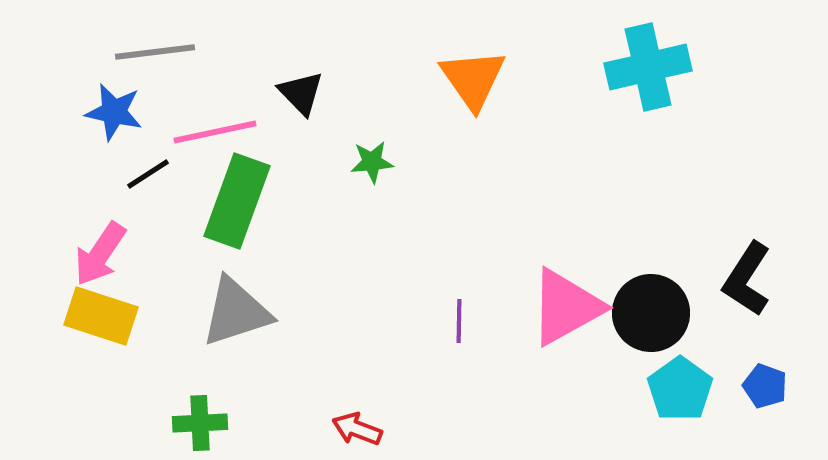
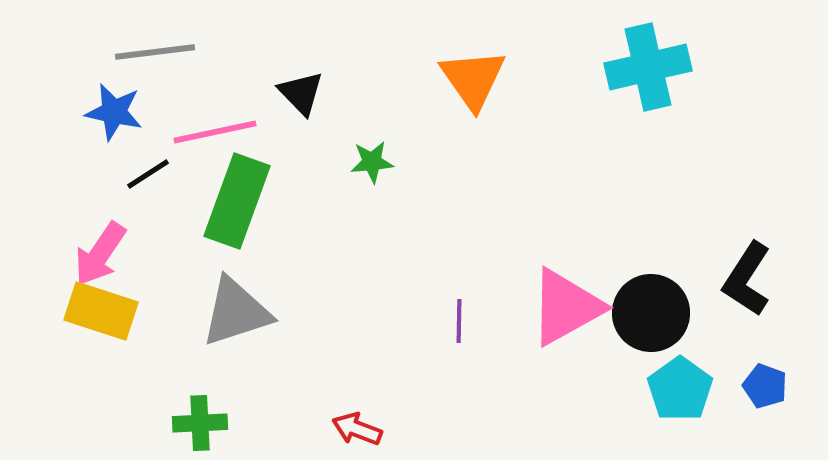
yellow rectangle: moved 5 px up
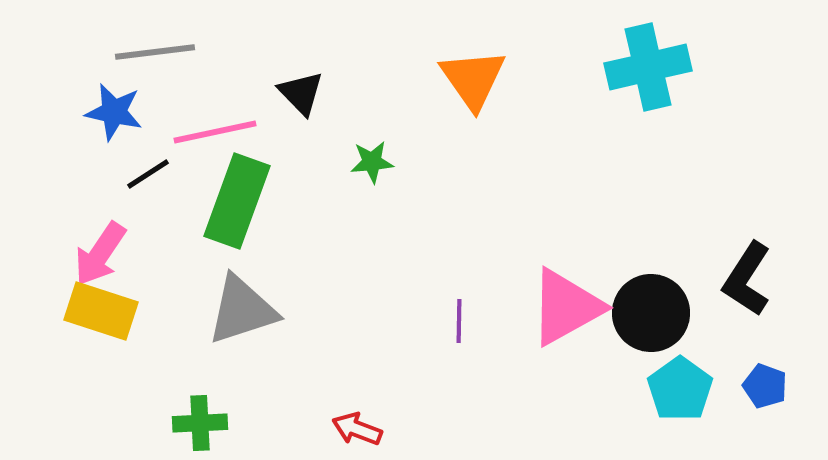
gray triangle: moved 6 px right, 2 px up
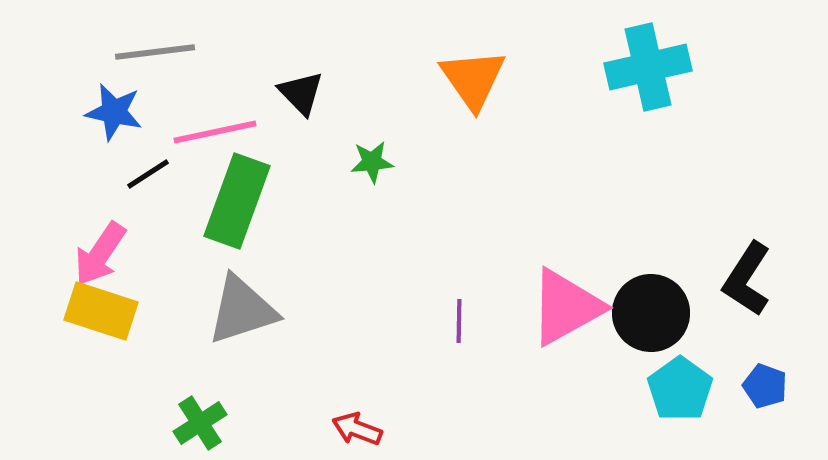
green cross: rotated 30 degrees counterclockwise
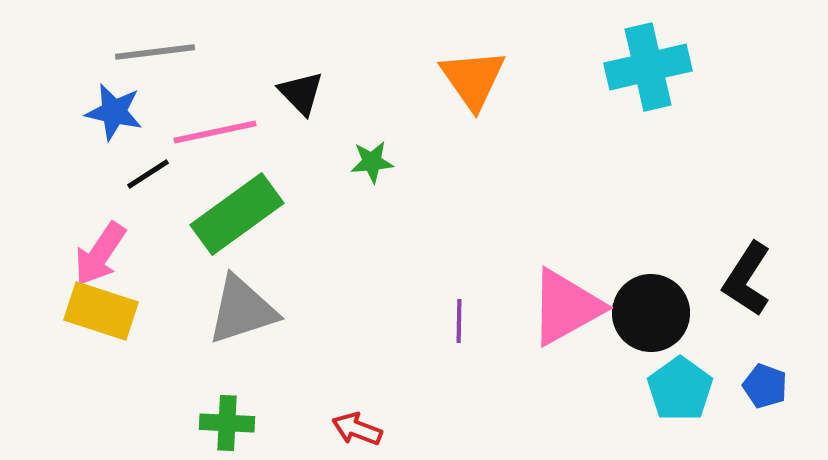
green rectangle: moved 13 px down; rotated 34 degrees clockwise
green cross: moved 27 px right; rotated 36 degrees clockwise
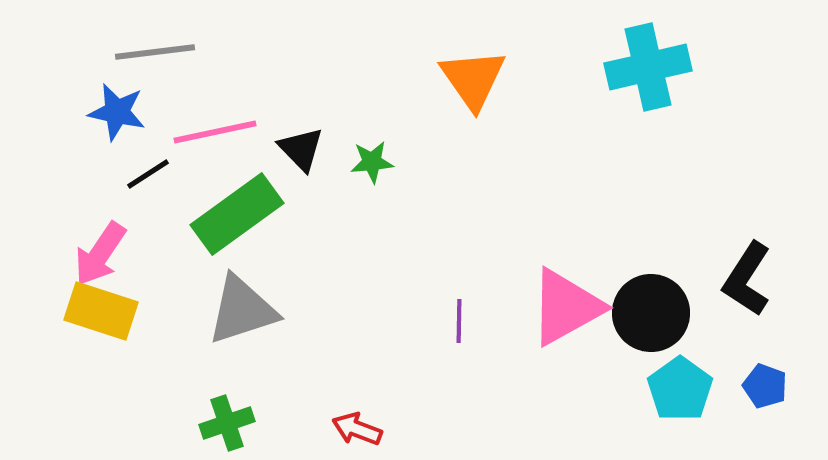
black triangle: moved 56 px down
blue star: moved 3 px right
green cross: rotated 22 degrees counterclockwise
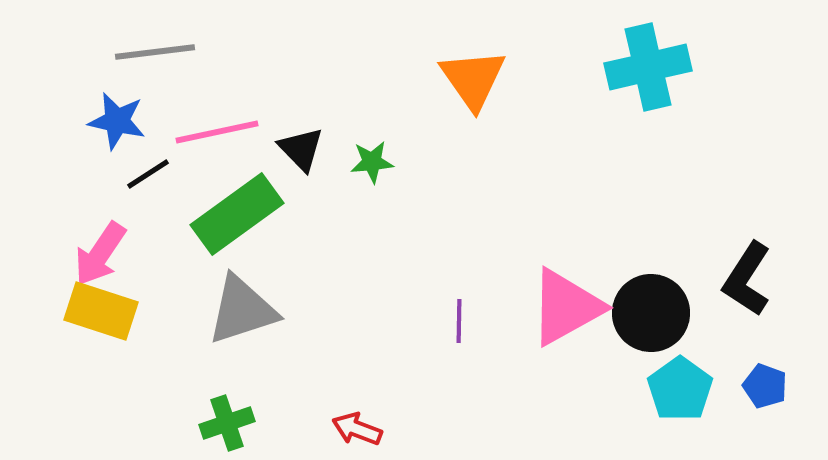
blue star: moved 9 px down
pink line: moved 2 px right
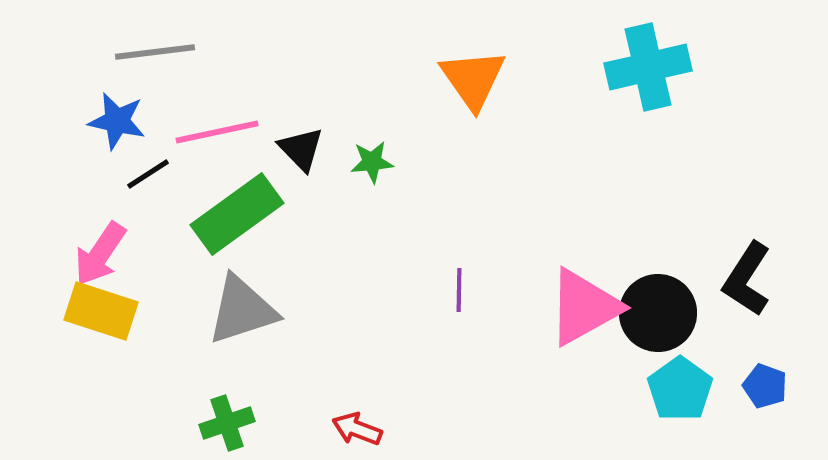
pink triangle: moved 18 px right
black circle: moved 7 px right
purple line: moved 31 px up
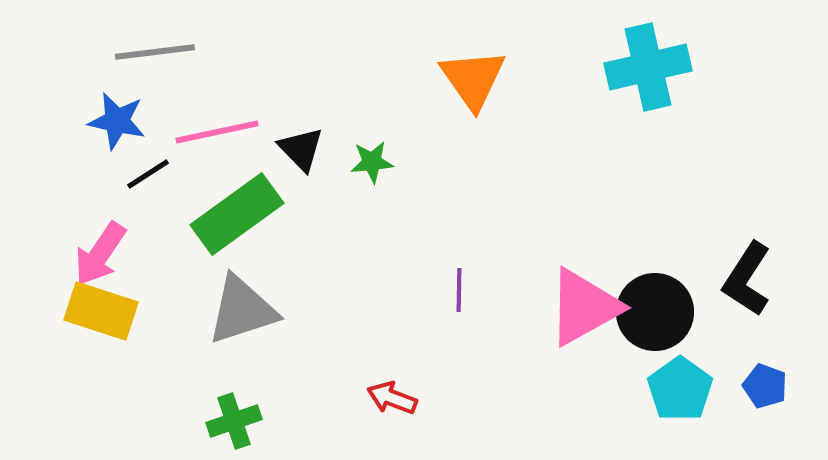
black circle: moved 3 px left, 1 px up
green cross: moved 7 px right, 2 px up
red arrow: moved 35 px right, 31 px up
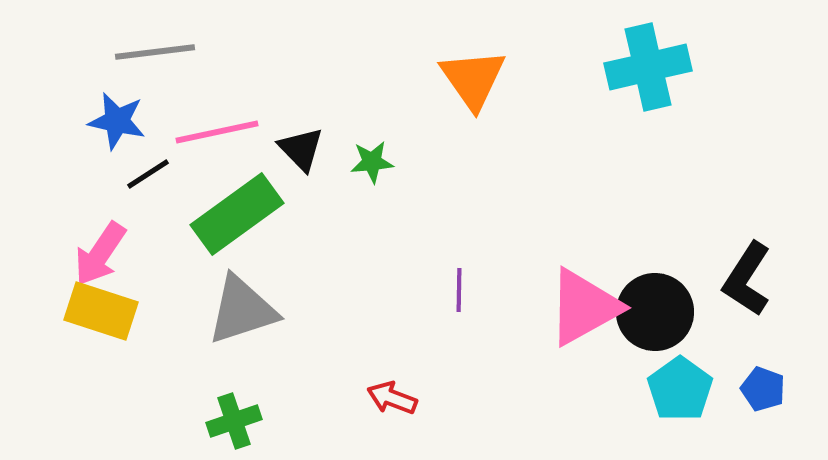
blue pentagon: moved 2 px left, 3 px down
